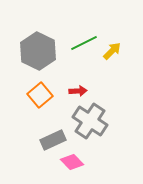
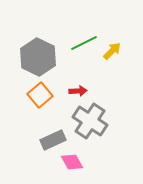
gray hexagon: moved 6 px down
pink diamond: rotated 15 degrees clockwise
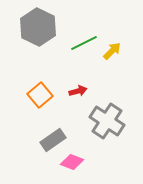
gray hexagon: moved 30 px up
red arrow: rotated 12 degrees counterclockwise
gray cross: moved 17 px right
gray rectangle: rotated 10 degrees counterclockwise
pink diamond: rotated 40 degrees counterclockwise
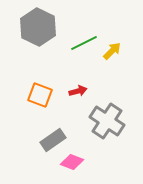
orange square: rotated 30 degrees counterclockwise
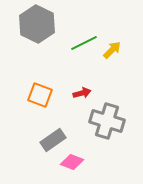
gray hexagon: moved 1 px left, 3 px up
yellow arrow: moved 1 px up
red arrow: moved 4 px right, 2 px down
gray cross: rotated 16 degrees counterclockwise
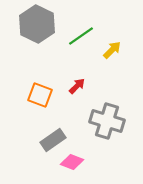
green line: moved 3 px left, 7 px up; rotated 8 degrees counterclockwise
red arrow: moved 5 px left, 7 px up; rotated 30 degrees counterclockwise
